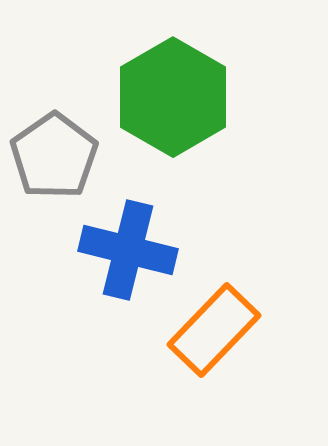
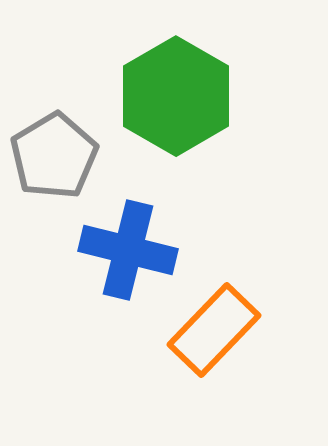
green hexagon: moved 3 px right, 1 px up
gray pentagon: rotated 4 degrees clockwise
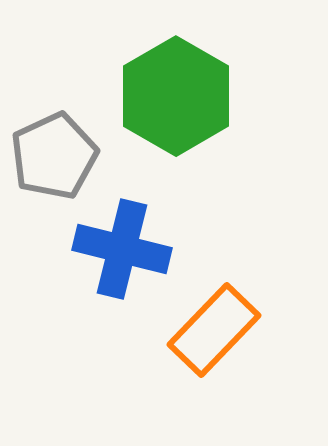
gray pentagon: rotated 6 degrees clockwise
blue cross: moved 6 px left, 1 px up
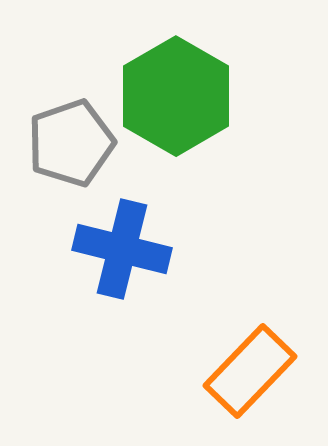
gray pentagon: moved 17 px right, 13 px up; rotated 6 degrees clockwise
orange rectangle: moved 36 px right, 41 px down
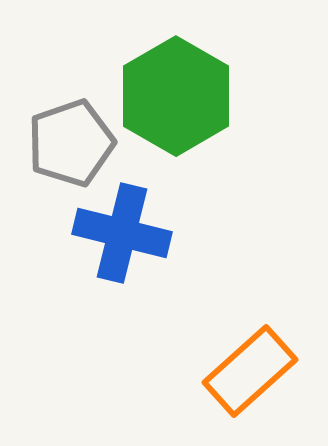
blue cross: moved 16 px up
orange rectangle: rotated 4 degrees clockwise
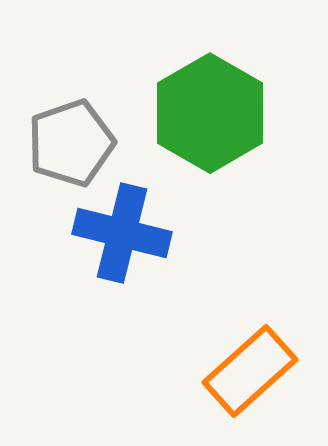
green hexagon: moved 34 px right, 17 px down
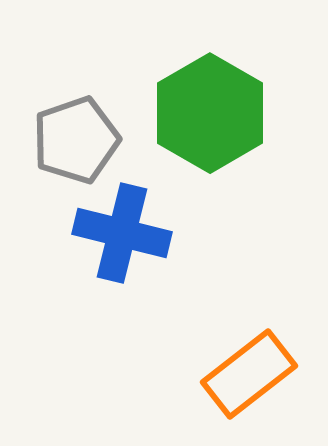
gray pentagon: moved 5 px right, 3 px up
orange rectangle: moved 1 px left, 3 px down; rotated 4 degrees clockwise
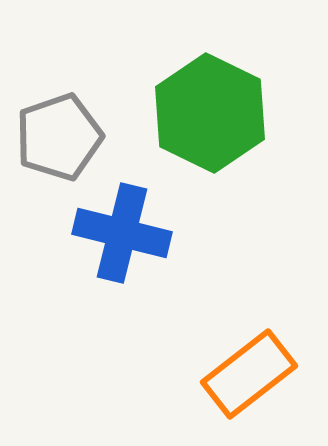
green hexagon: rotated 4 degrees counterclockwise
gray pentagon: moved 17 px left, 3 px up
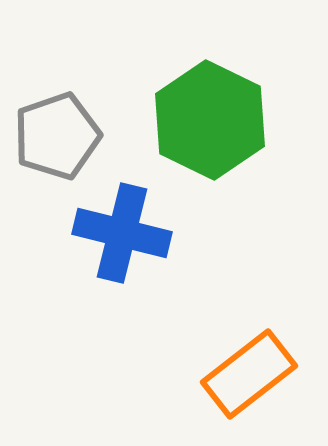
green hexagon: moved 7 px down
gray pentagon: moved 2 px left, 1 px up
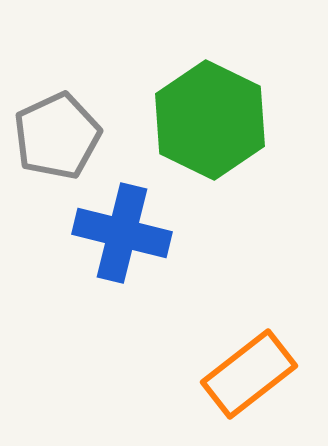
gray pentagon: rotated 6 degrees counterclockwise
